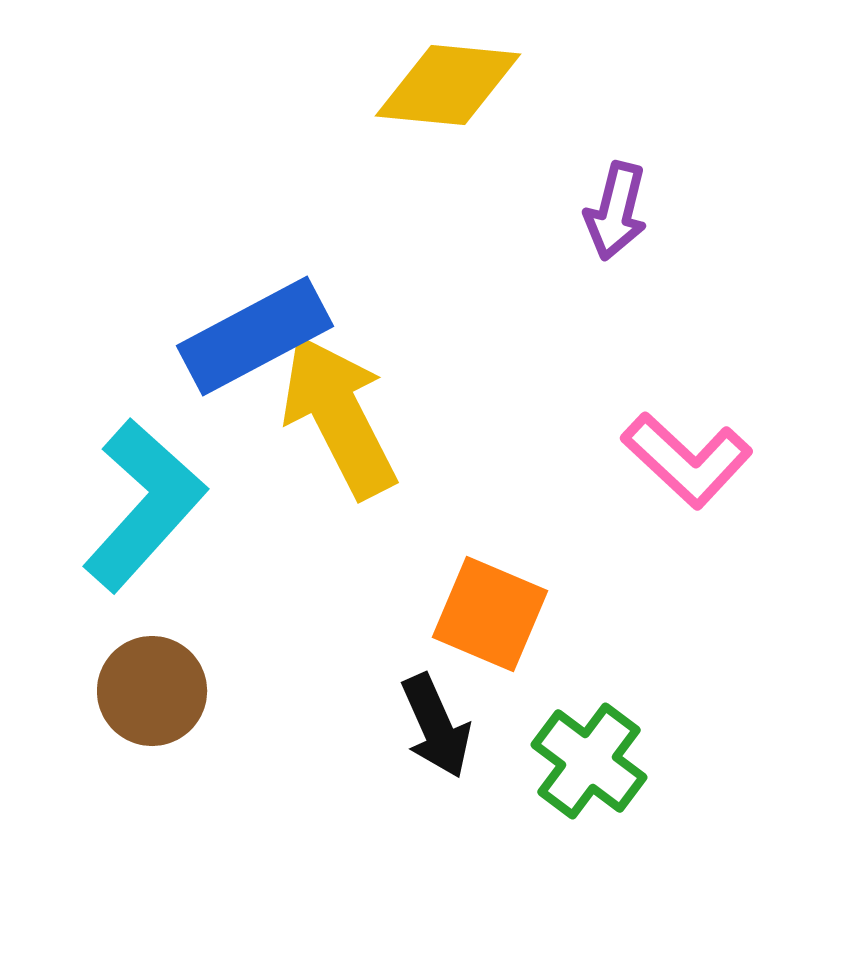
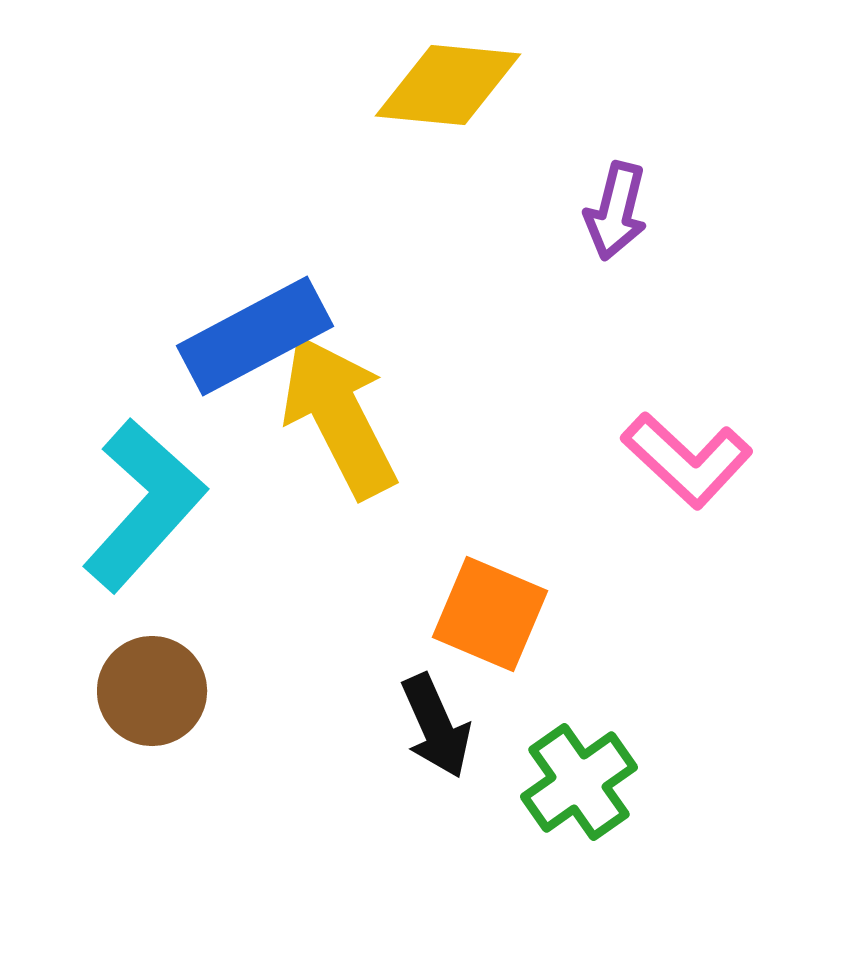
green cross: moved 10 px left, 21 px down; rotated 18 degrees clockwise
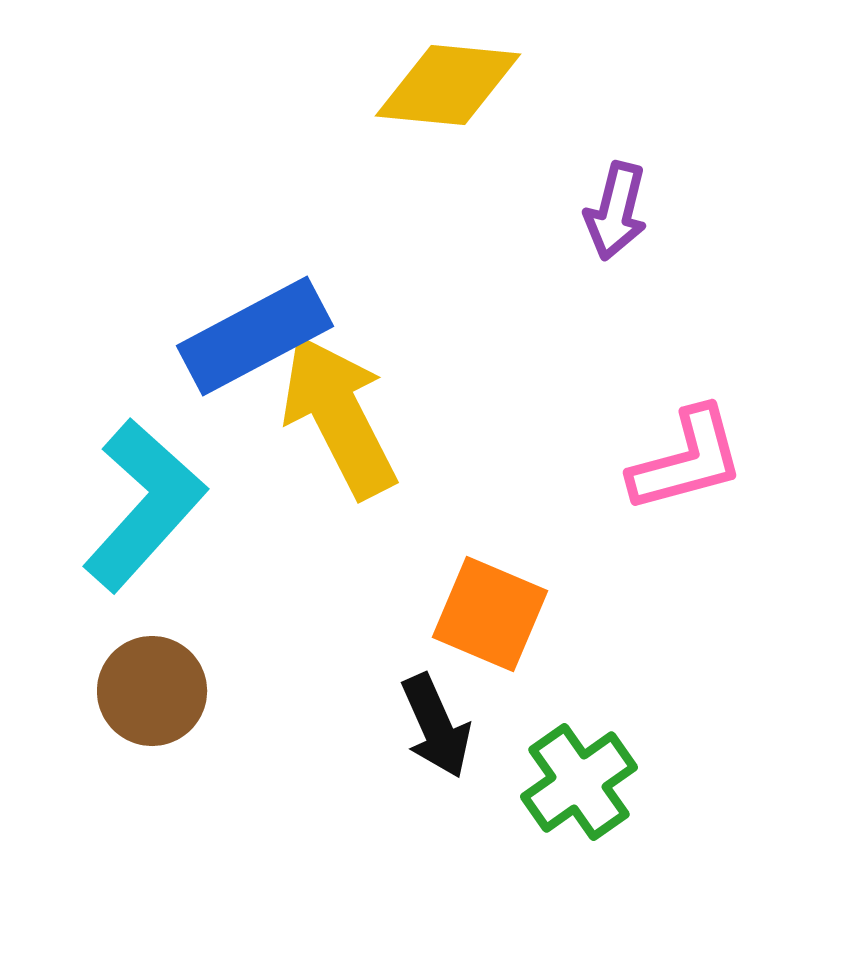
pink L-shape: rotated 58 degrees counterclockwise
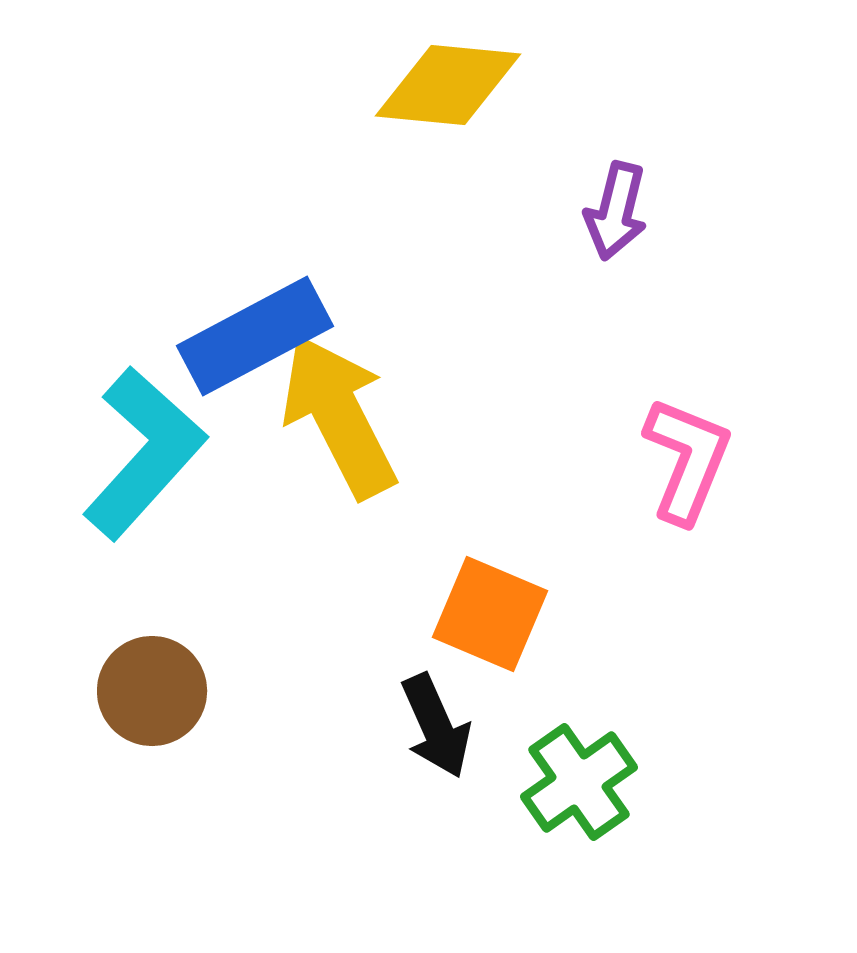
pink L-shape: rotated 53 degrees counterclockwise
cyan L-shape: moved 52 px up
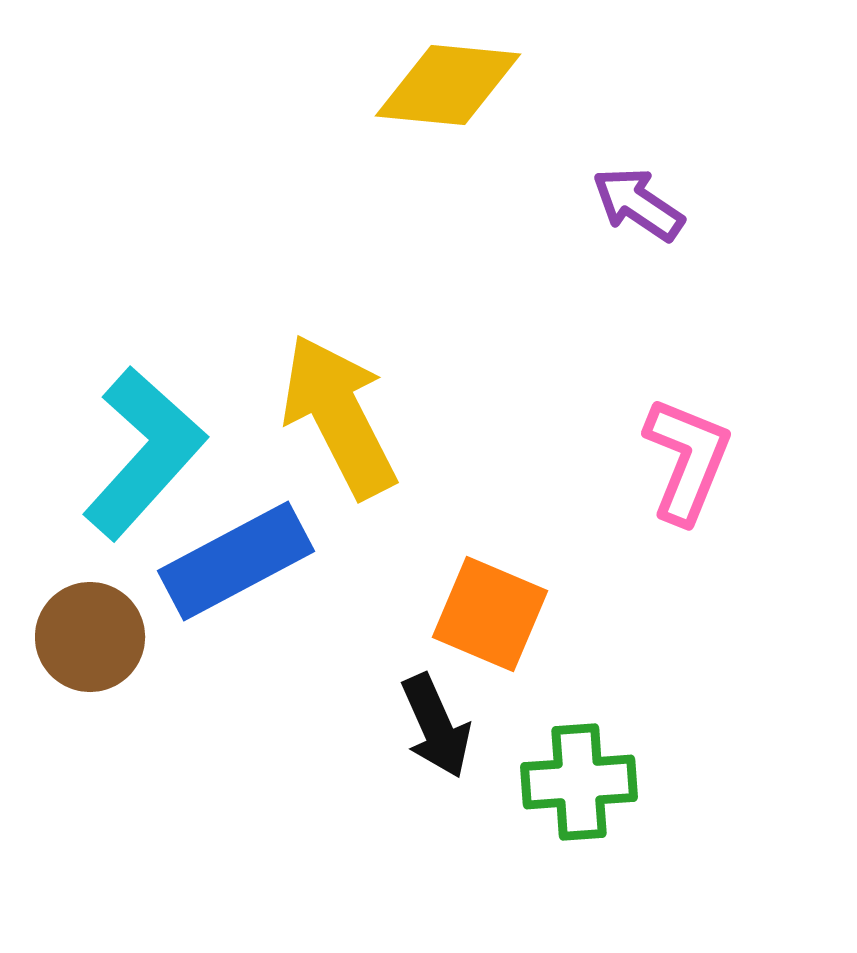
purple arrow: moved 22 px right, 7 px up; rotated 110 degrees clockwise
blue rectangle: moved 19 px left, 225 px down
brown circle: moved 62 px left, 54 px up
green cross: rotated 31 degrees clockwise
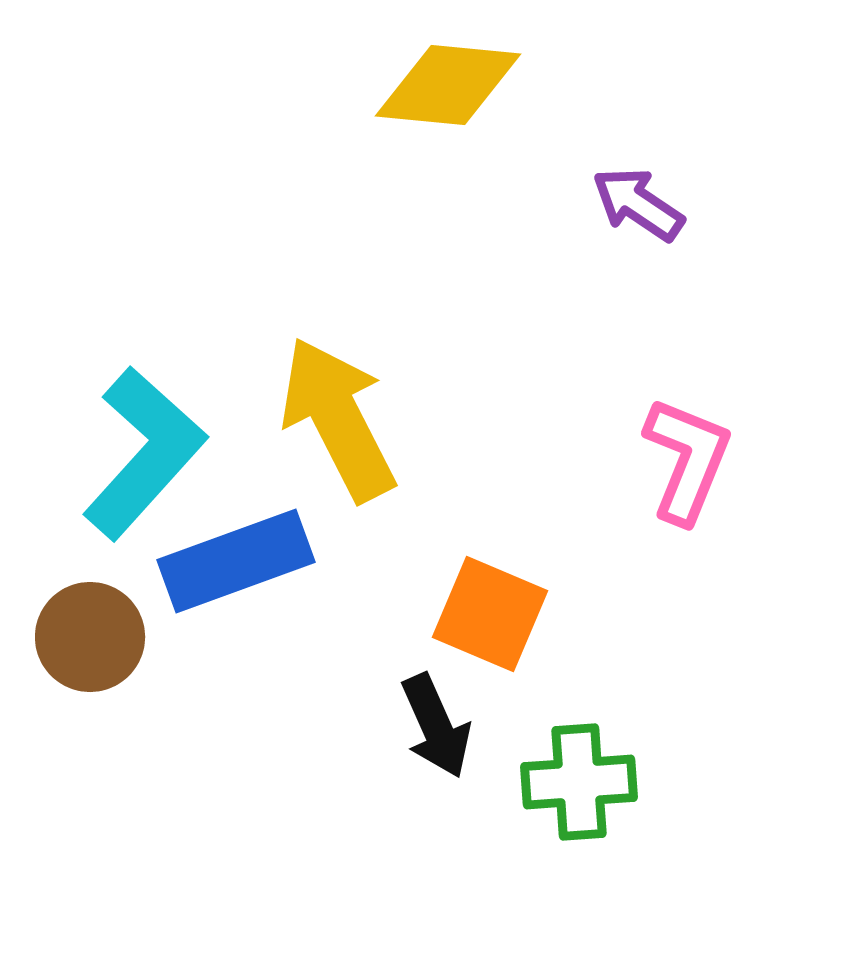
yellow arrow: moved 1 px left, 3 px down
blue rectangle: rotated 8 degrees clockwise
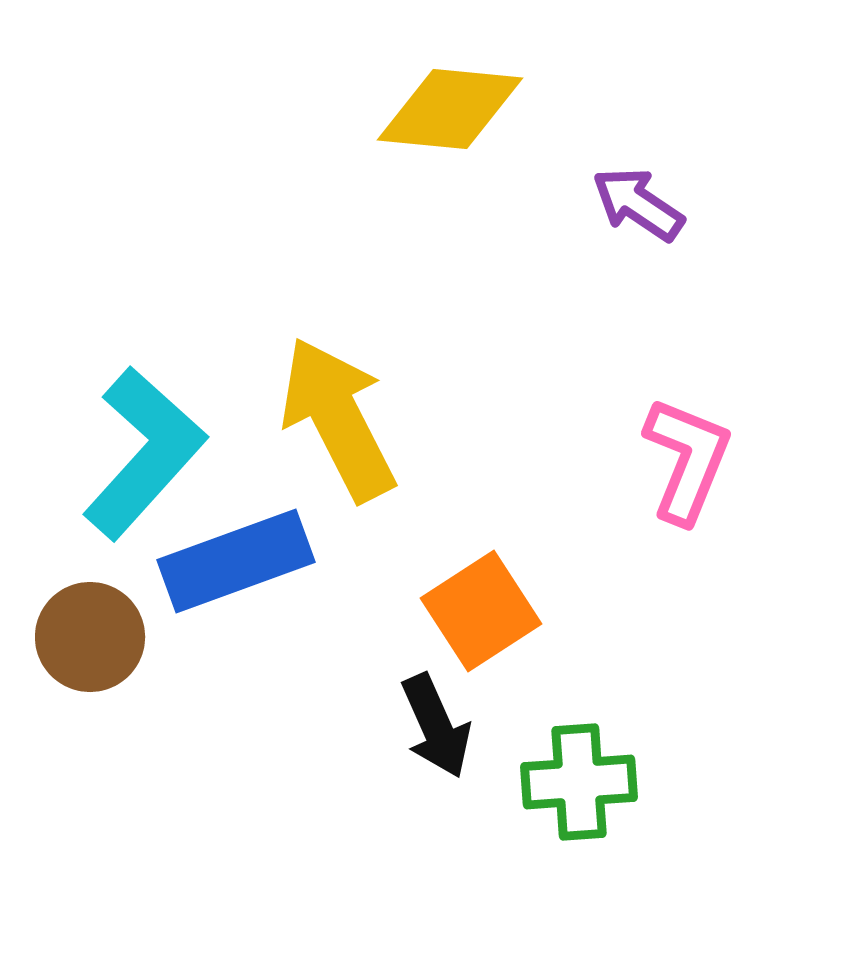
yellow diamond: moved 2 px right, 24 px down
orange square: moved 9 px left, 3 px up; rotated 34 degrees clockwise
